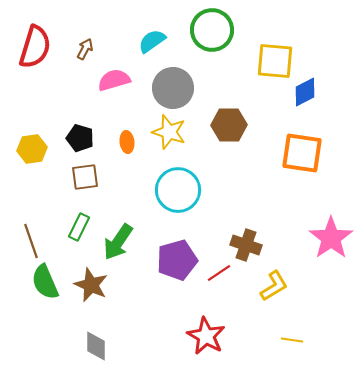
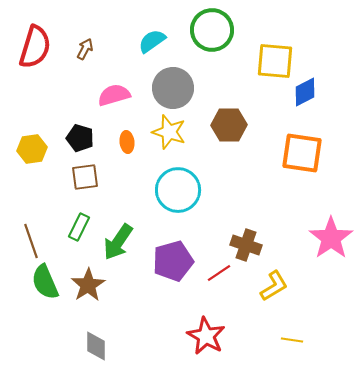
pink semicircle: moved 15 px down
purple pentagon: moved 4 px left, 1 px down
brown star: moved 3 px left; rotated 16 degrees clockwise
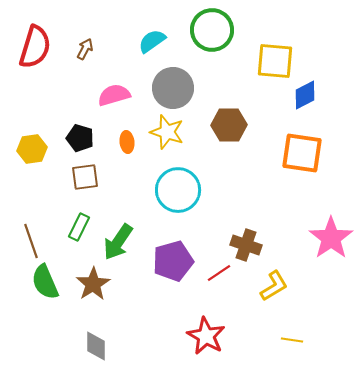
blue diamond: moved 3 px down
yellow star: moved 2 px left
brown star: moved 5 px right, 1 px up
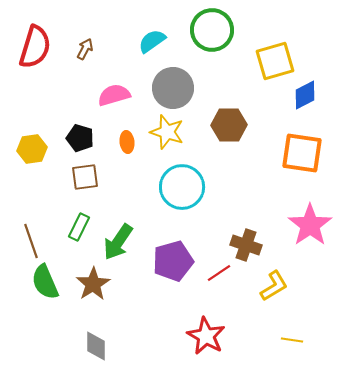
yellow square: rotated 21 degrees counterclockwise
cyan circle: moved 4 px right, 3 px up
pink star: moved 21 px left, 13 px up
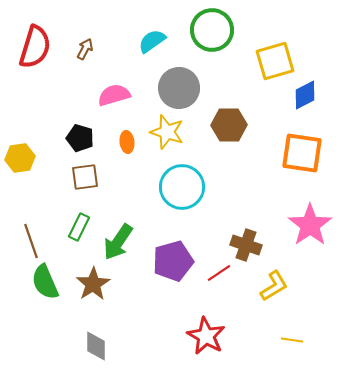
gray circle: moved 6 px right
yellow hexagon: moved 12 px left, 9 px down
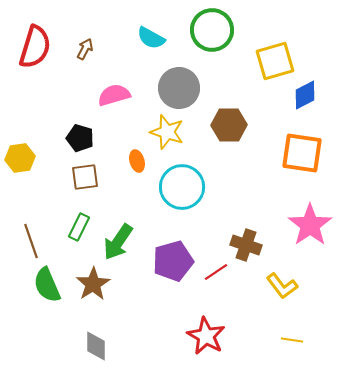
cyan semicircle: moved 1 px left, 3 px up; rotated 116 degrees counterclockwise
orange ellipse: moved 10 px right, 19 px down; rotated 10 degrees counterclockwise
red line: moved 3 px left, 1 px up
green semicircle: moved 2 px right, 3 px down
yellow L-shape: moved 8 px right; rotated 84 degrees clockwise
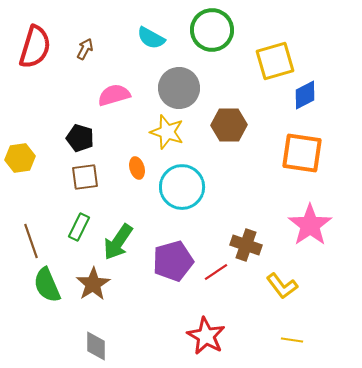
orange ellipse: moved 7 px down
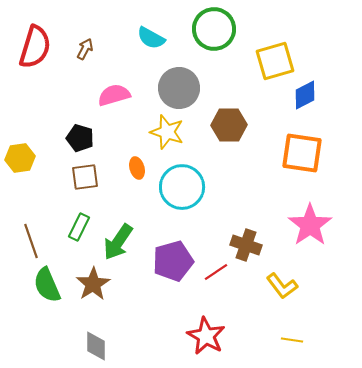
green circle: moved 2 px right, 1 px up
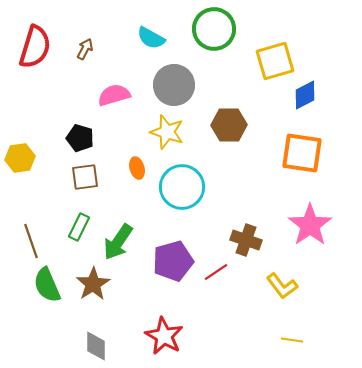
gray circle: moved 5 px left, 3 px up
brown cross: moved 5 px up
red star: moved 42 px left
